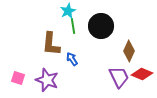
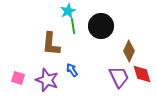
blue arrow: moved 11 px down
red diamond: rotated 50 degrees clockwise
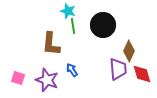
cyan star: rotated 28 degrees counterclockwise
black circle: moved 2 px right, 1 px up
purple trapezoid: moved 1 px left, 8 px up; rotated 20 degrees clockwise
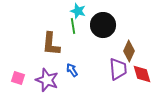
cyan star: moved 10 px right
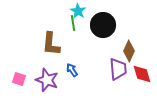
cyan star: rotated 14 degrees clockwise
green line: moved 3 px up
pink square: moved 1 px right, 1 px down
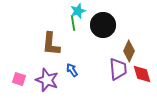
cyan star: rotated 21 degrees clockwise
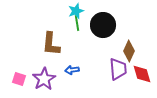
cyan star: moved 2 px left
green line: moved 4 px right
blue arrow: rotated 64 degrees counterclockwise
purple star: moved 3 px left, 1 px up; rotated 20 degrees clockwise
